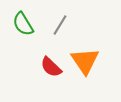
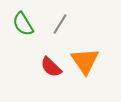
gray line: moved 1 px up
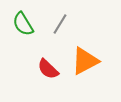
orange triangle: rotated 36 degrees clockwise
red semicircle: moved 3 px left, 2 px down
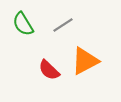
gray line: moved 3 px right, 1 px down; rotated 25 degrees clockwise
red semicircle: moved 1 px right, 1 px down
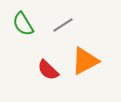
red semicircle: moved 1 px left
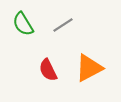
orange triangle: moved 4 px right, 7 px down
red semicircle: rotated 20 degrees clockwise
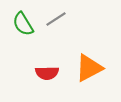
gray line: moved 7 px left, 6 px up
red semicircle: moved 1 px left, 3 px down; rotated 65 degrees counterclockwise
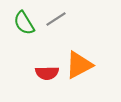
green semicircle: moved 1 px right, 1 px up
orange triangle: moved 10 px left, 3 px up
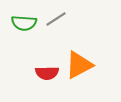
green semicircle: rotated 55 degrees counterclockwise
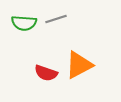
gray line: rotated 15 degrees clockwise
red semicircle: moved 1 px left; rotated 20 degrees clockwise
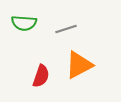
gray line: moved 10 px right, 10 px down
red semicircle: moved 5 px left, 3 px down; rotated 90 degrees counterclockwise
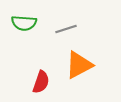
red semicircle: moved 6 px down
